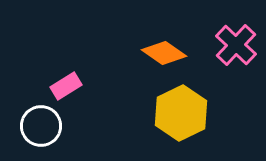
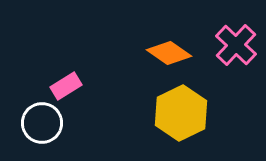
orange diamond: moved 5 px right
white circle: moved 1 px right, 3 px up
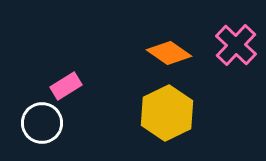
yellow hexagon: moved 14 px left
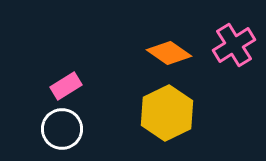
pink cross: moved 2 px left; rotated 15 degrees clockwise
white circle: moved 20 px right, 6 px down
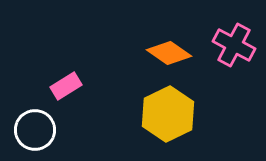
pink cross: rotated 30 degrees counterclockwise
yellow hexagon: moved 1 px right, 1 px down
white circle: moved 27 px left, 1 px down
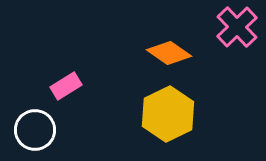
pink cross: moved 3 px right, 18 px up; rotated 18 degrees clockwise
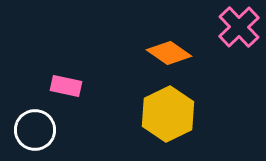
pink cross: moved 2 px right
pink rectangle: rotated 44 degrees clockwise
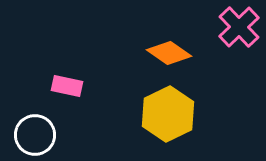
pink rectangle: moved 1 px right
white circle: moved 5 px down
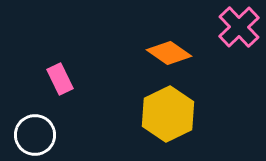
pink rectangle: moved 7 px left, 7 px up; rotated 52 degrees clockwise
